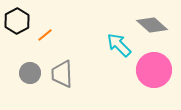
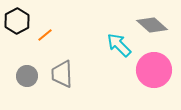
gray circle: moved 3 px left, 3 px down
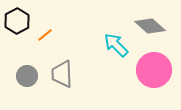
gray diamond: moved 2 px left, 1 px down
cyan arrow: moved 3 px left
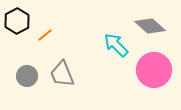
gray trapezoid: rotated 20 degrees counterclockwise
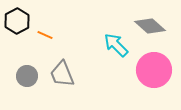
orange line: rotated 63 degrees clockwise
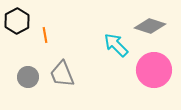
gray diamond: rotated 24 degrees counterclockwise
orange line: rotated 56 degrees clockwise
gray circle: moved 1 px right, 1 px down
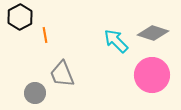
black hexagon: moved 3 px right, 4 px up
gray diamond: moved 3 px right, 7 px down
cyan arrow: moved 4 px up
pink circle: moved 2 px left, 5 px down
gray circle: moved 7 px right, 16 px down
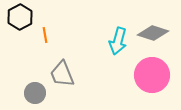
cyan arrow: moved 2 px right; rotated 120 degrees counterclockwise
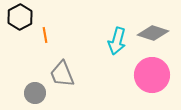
cyan arrow: moved 1 px left
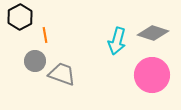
gray trapezoid: rotated 132 degrees clockwise
gray circle: moved 32 px up
